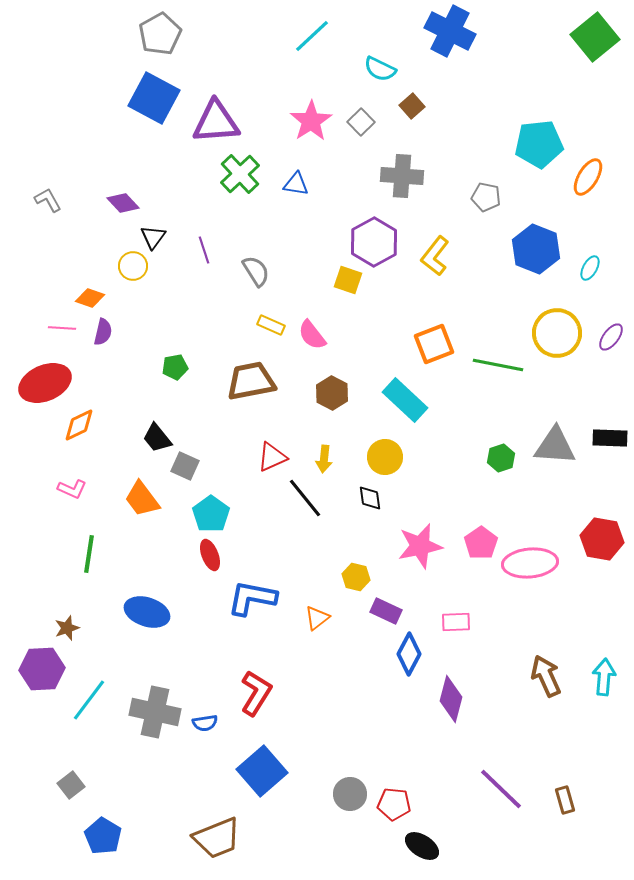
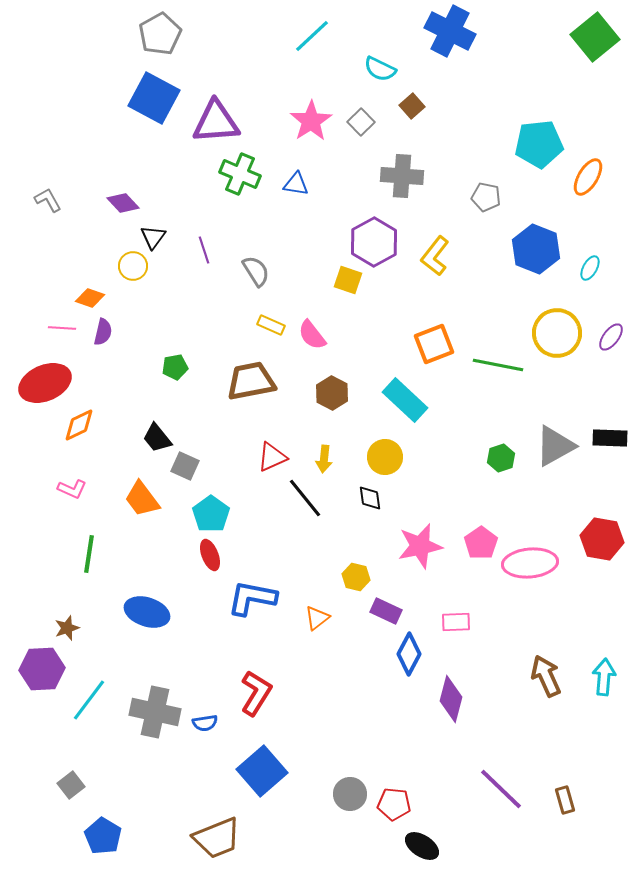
green cross at (240, 174): rotated 24 degrees counterclockwise
gray triangle at (555, 446): rotated 33 degrees counterclockwise
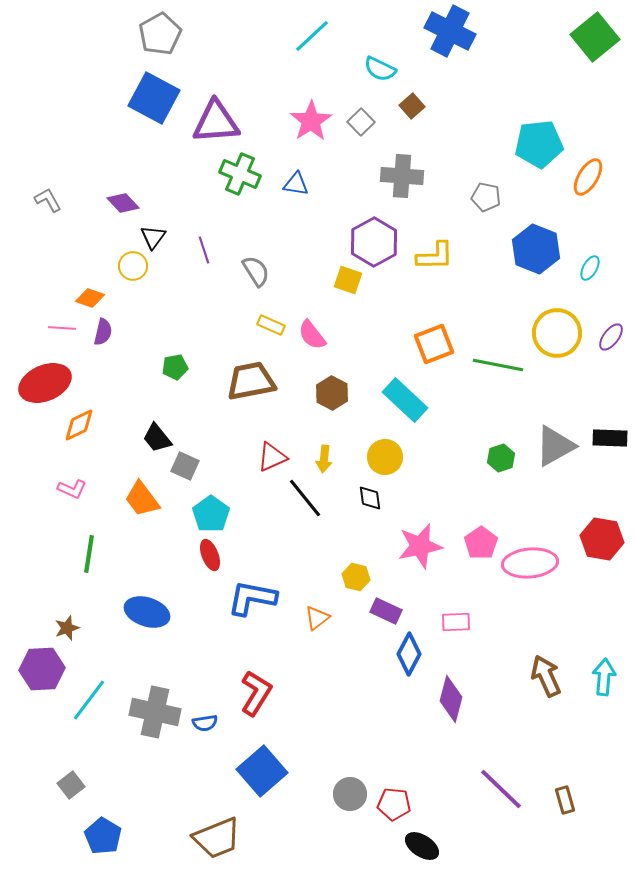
yellow L-shape at (435, 256): rotated 129 degrees counterclockwise
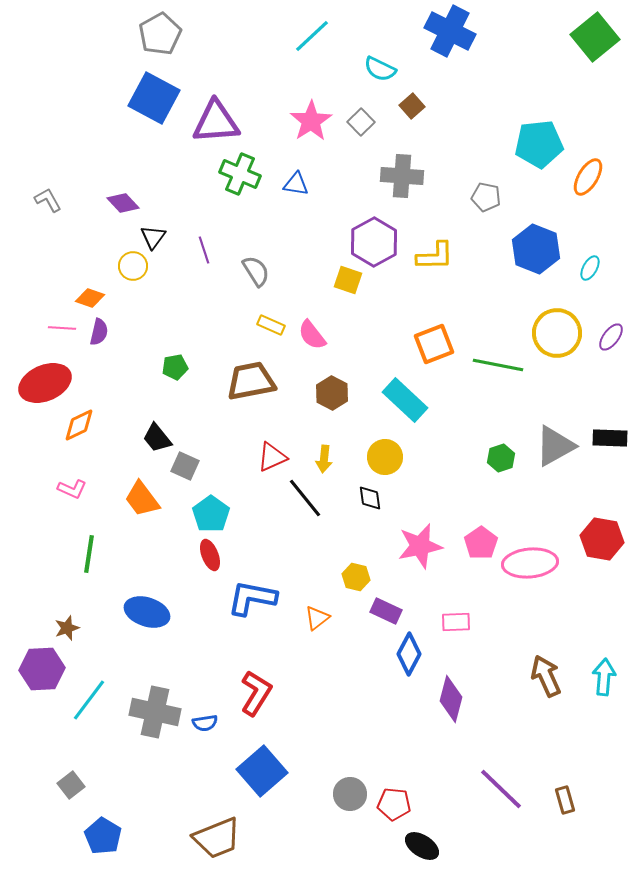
purple semicircle at (103, 332): moved 4 px left
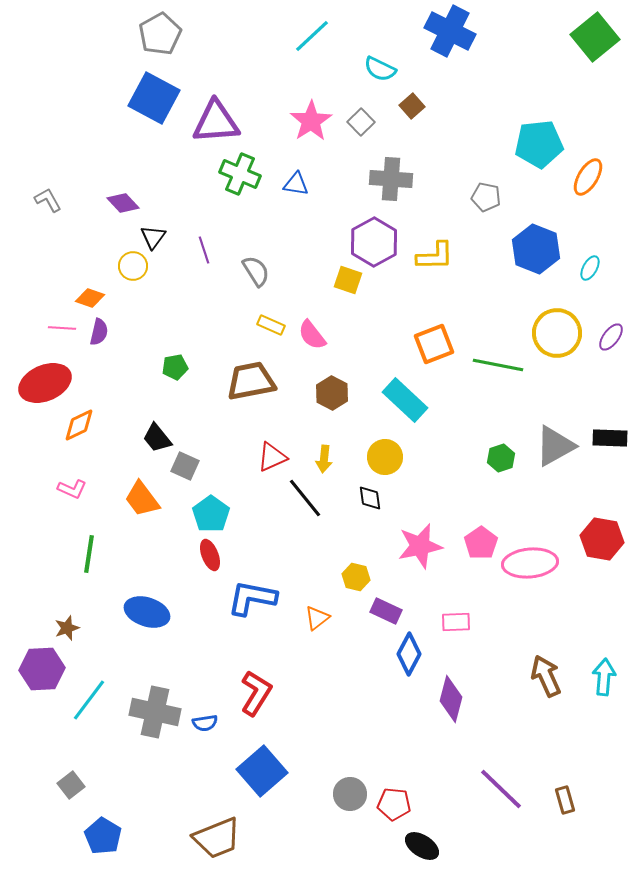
gray cross at (402, 176): moved 11 px left, 3 px down
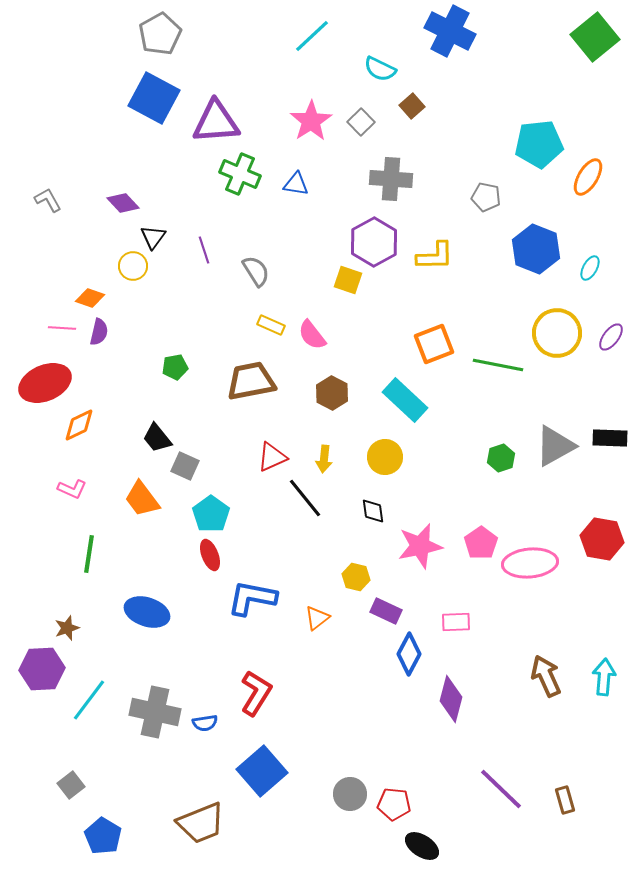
black diamond at (370, 498): moved 3 px right, 13 px down
brown trapezoid at (217, 838): moved 16 px left, 15 px up
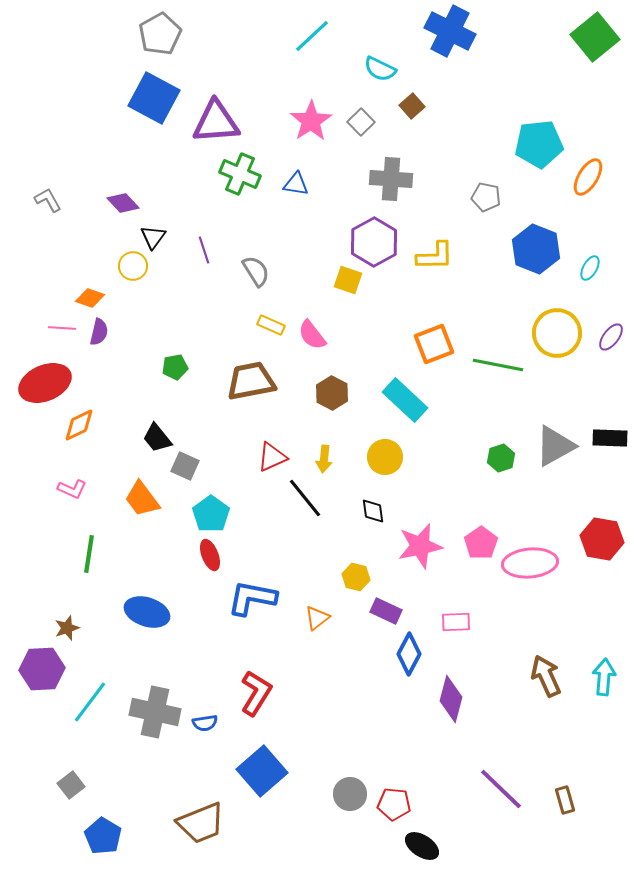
cyan line at (89, 700): moved 1 px right, 2 px down
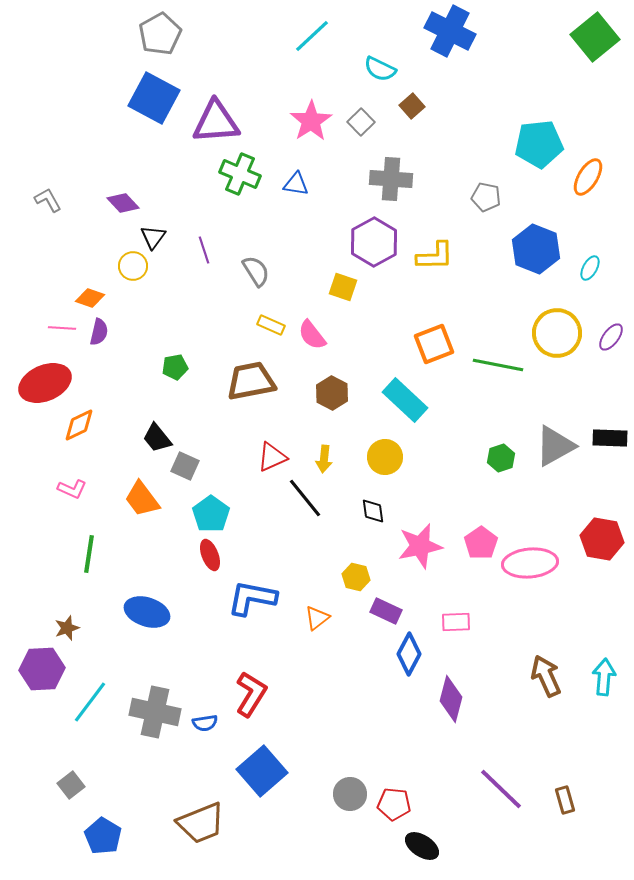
yellow square at (348, 280): moved 5 px left, 7 px down
red L-shape at (256, 693): moved 5 px left, 1 px down
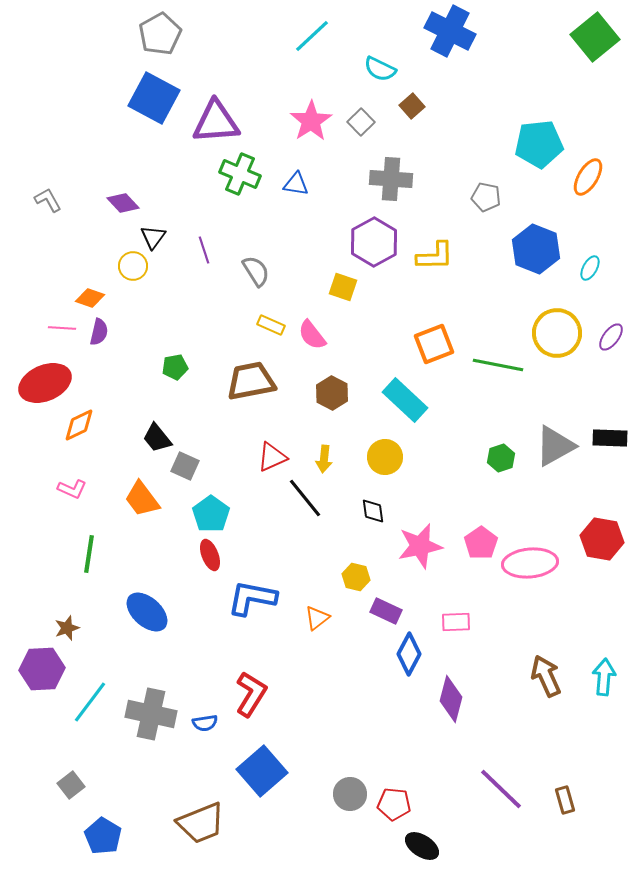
blue ellipse at (147, 612): rotated 24 degrees clockwise
gray cross at (155, 712): moved 4 px left, 2 px down
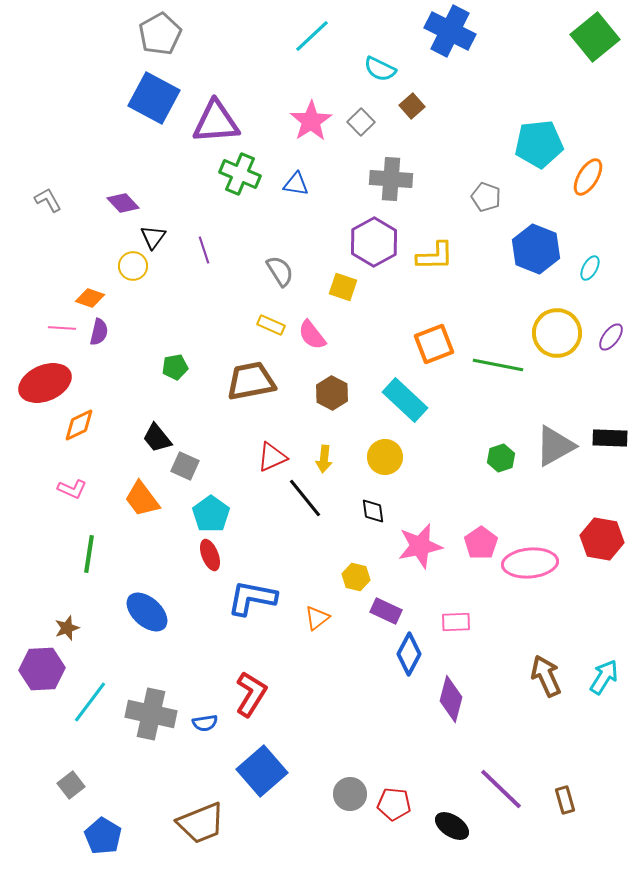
gray pentagon at (486, 197): rotated 8 degrees clockwise
gray semicircle at (256, 271): moved 24 px right
cyan arrow at (604, 677): rotated 27 degrees clockwise
black ellipse at (422, 846): moved 30 px right, 20 px up
